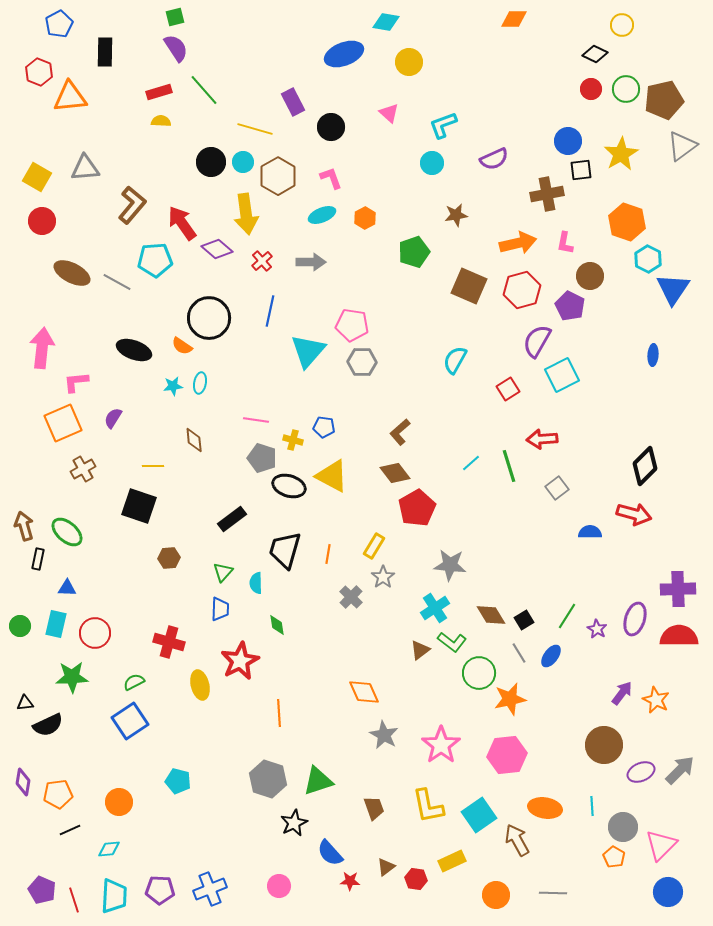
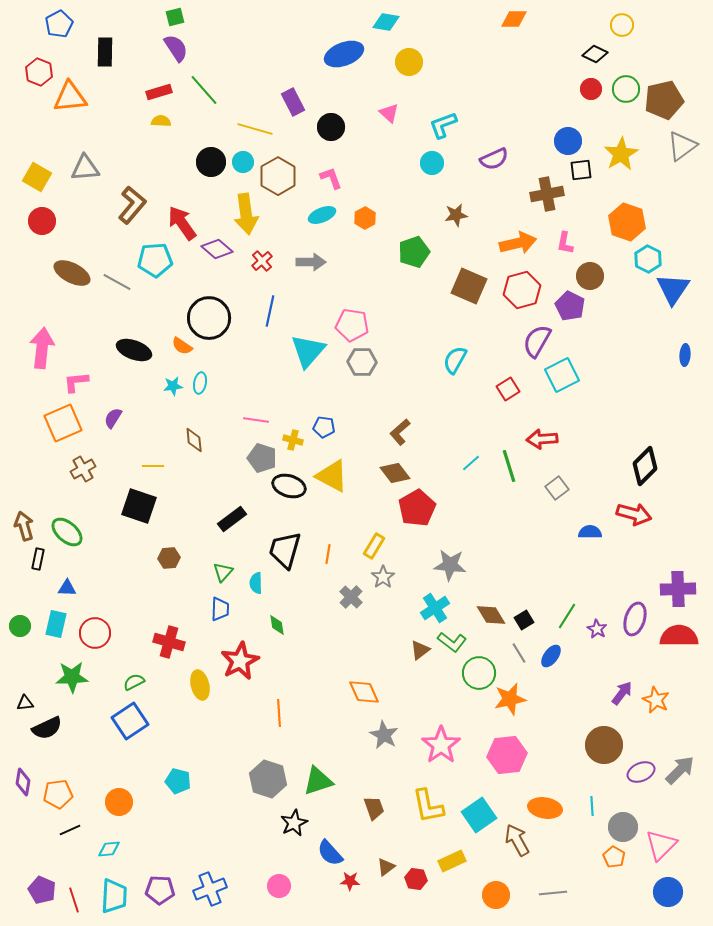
blue ellipse at (653, 355): moved 32 px right
black semicircle at (48, 725): moved 1 px left, 3 px down
gray line at (553, 893): rotated 8 degrees counterclockwise
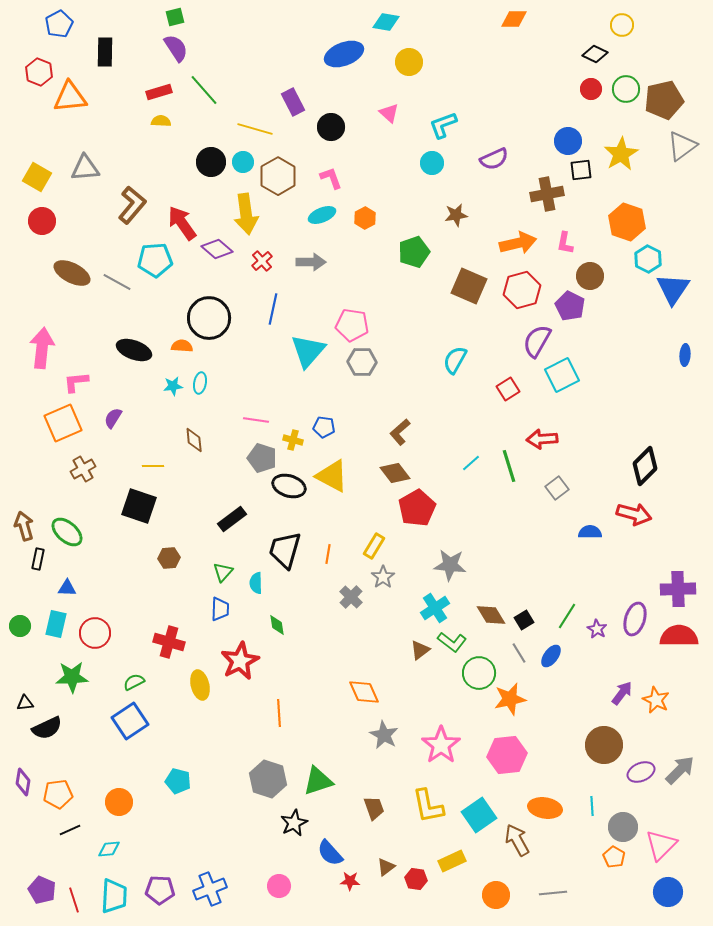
blue line at (270, 311): moved 3 px right, 2 px up
orange semicircle at (182, 346): rotated 150 degrees clockwise
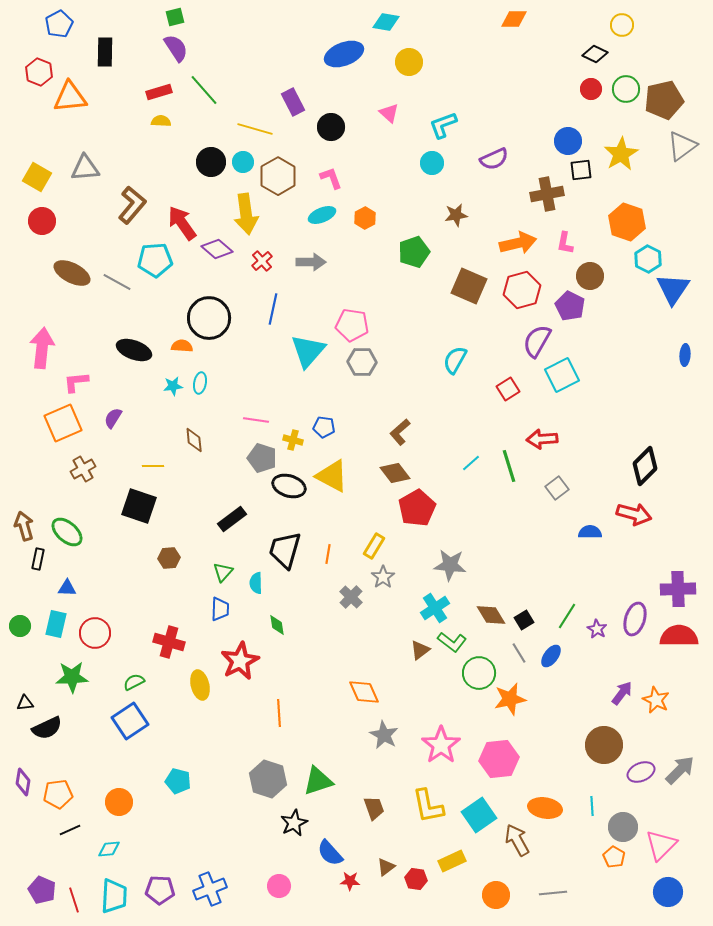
pink hexagon at (507, 755): moved 8 px left, 4 px down
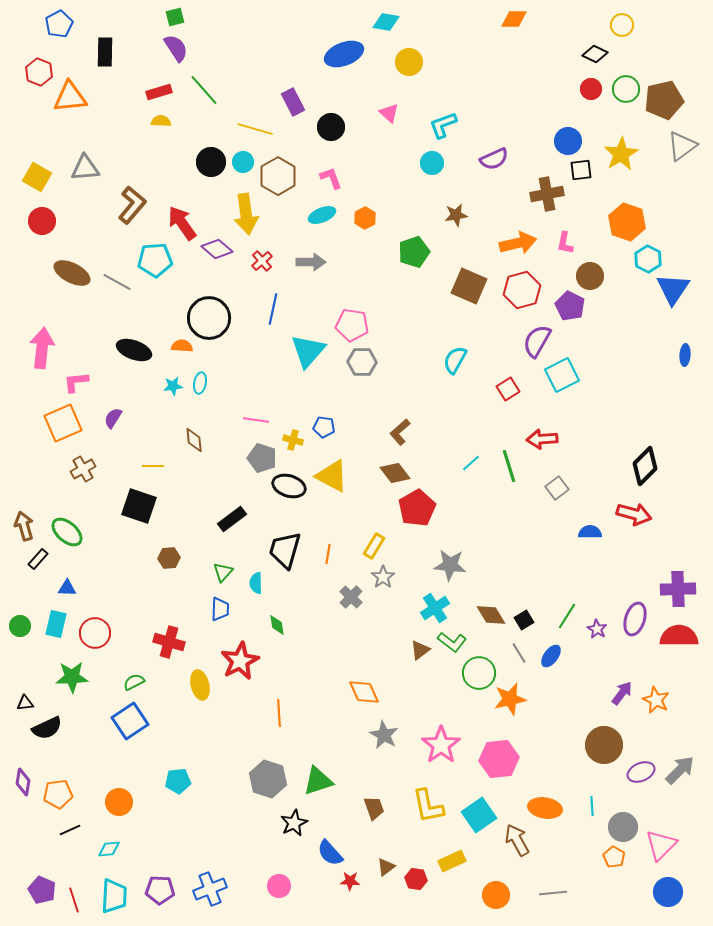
black rectangle at (38, 559): rotated 30 degrees clockwise
cyan pentagon at (178, 781): rotated 20 degrees counterclockwise
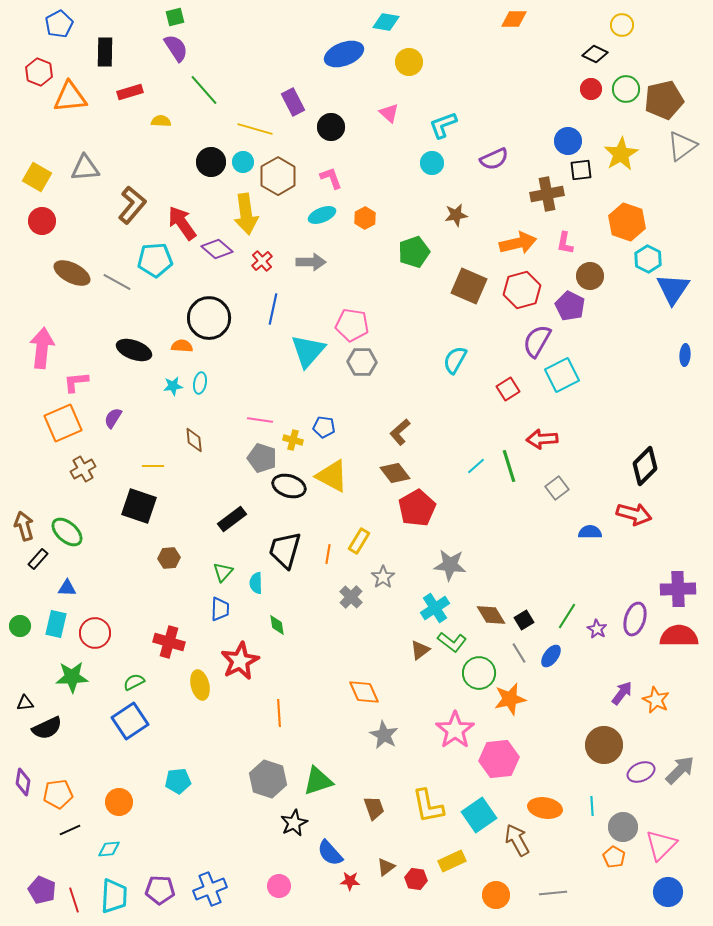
red rectangle at (159, 92): moved 29 px left
pink line at (256, 420): moved 4 px right
cyan line at (471, 463): moved 5 px right, 3 px down
yellow rectangle at (374, 546): moved 15 px left, 5 px up
pink star at (441, 745): moved 14 px right, 15 px up
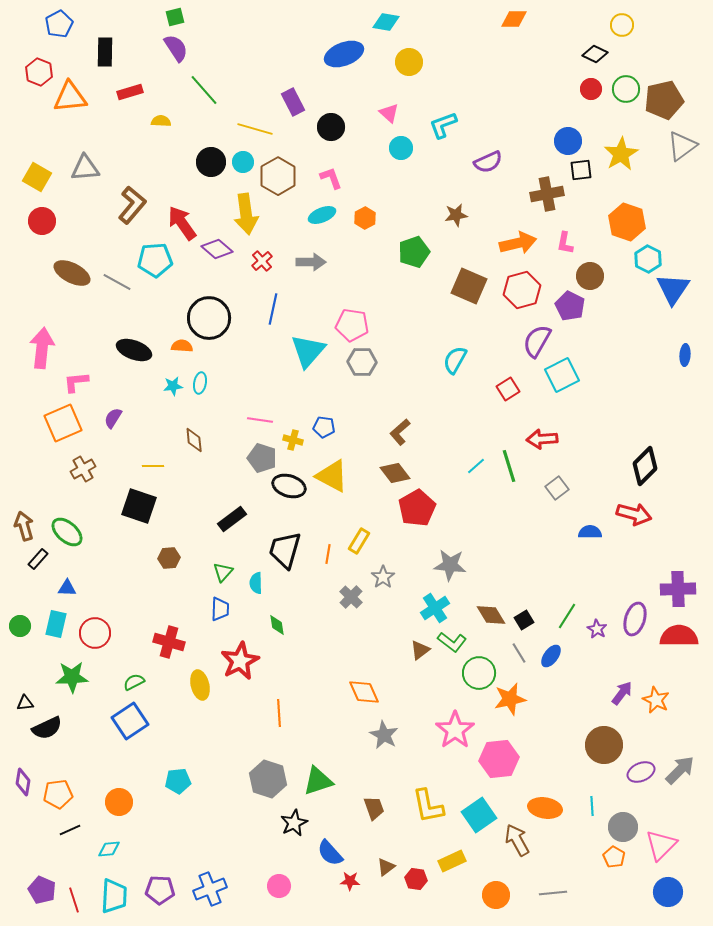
purple semicircle at (494, 159): moved 6 px left, 3 px down
cyan circle at (432, 163): moved 31 px left, 15 px up
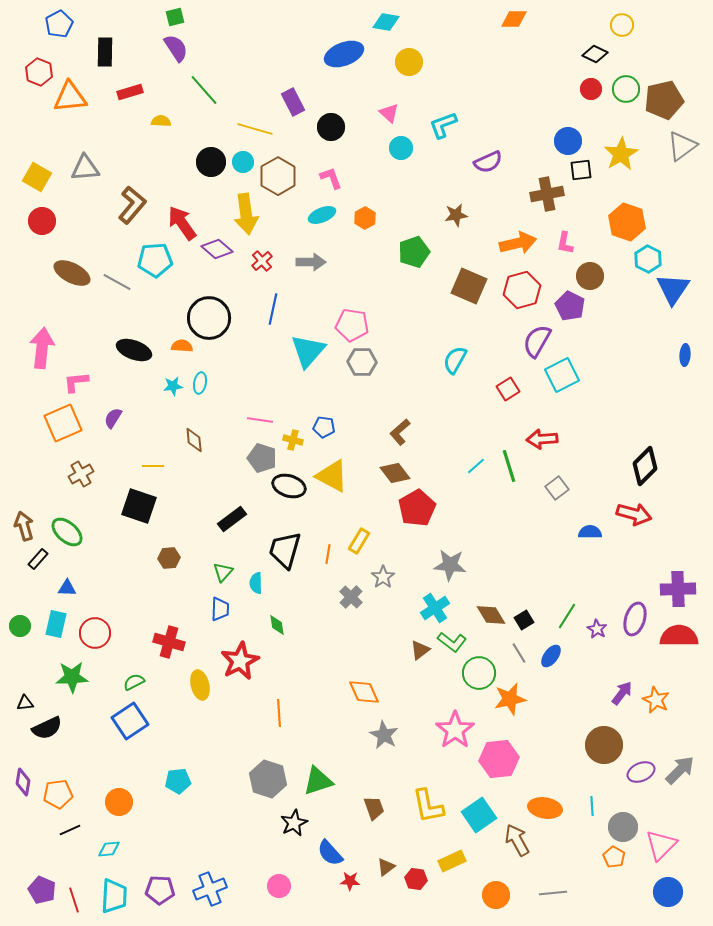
brown cross at (83, 469): moved 2 px left, 5 px down
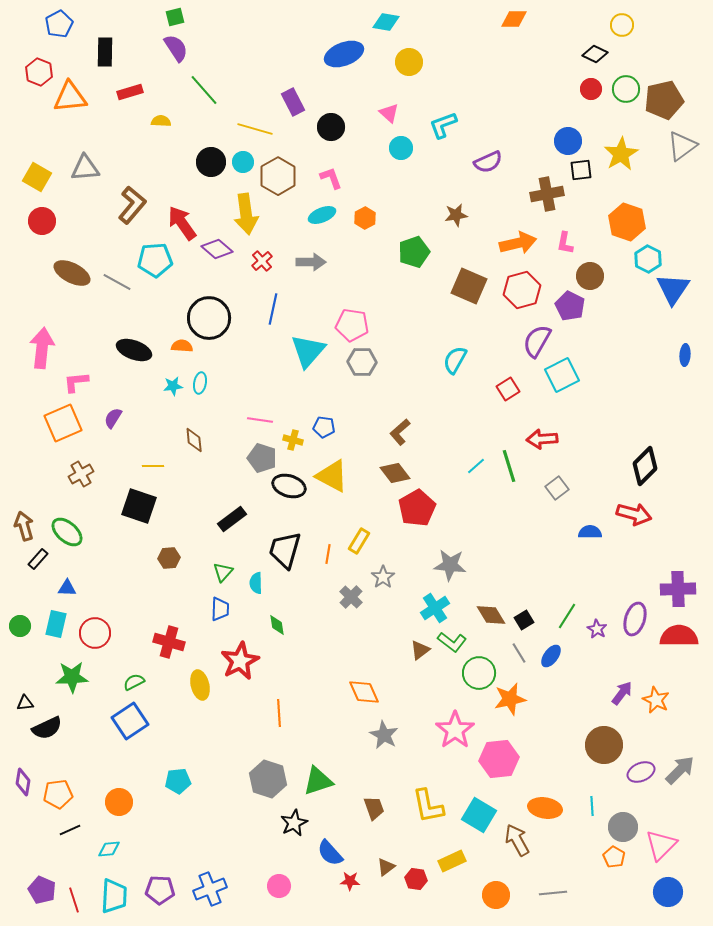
cyan square at (479, 815): rotated 24 degrees counterclockwise
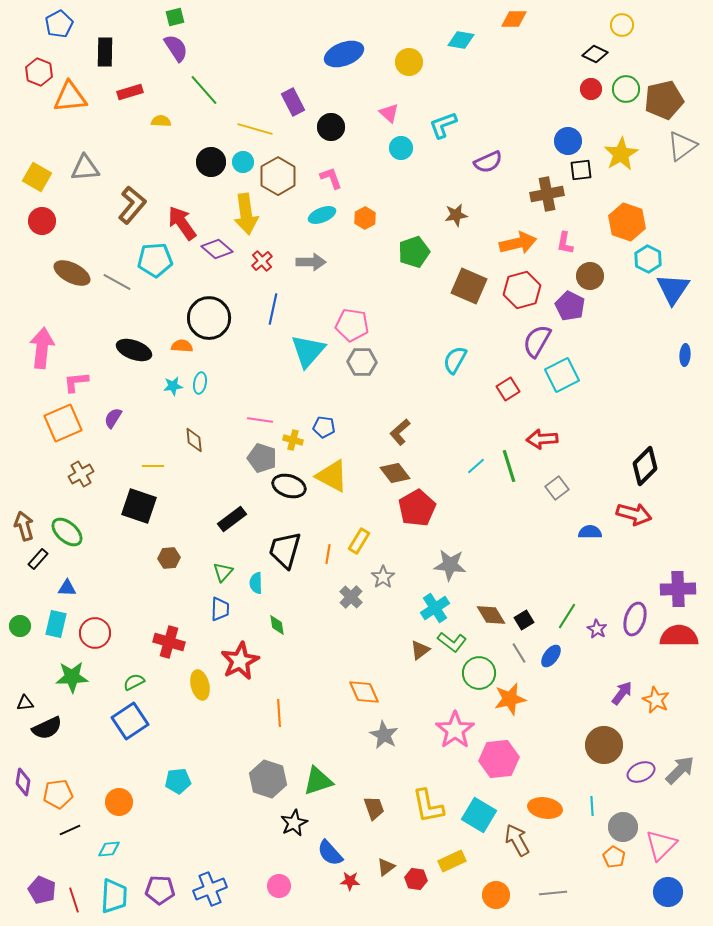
cyan diamond at (386, 22): moved 75 px right, 18 px down
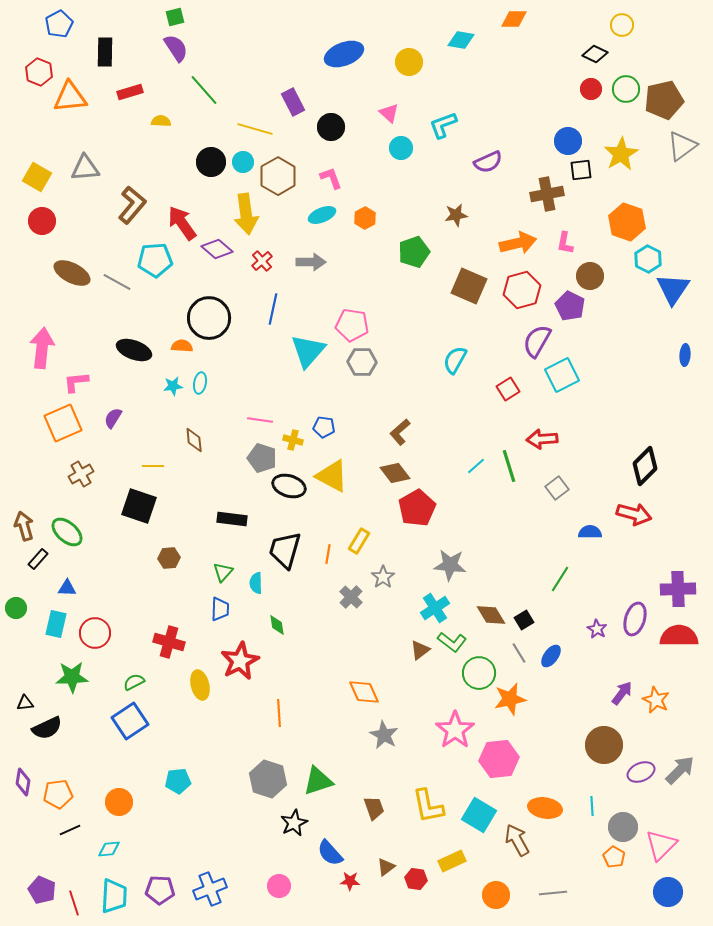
black rectangle at (232, 519): rotated 44 degrees clockwise
green line at (567, 616): moved 7 px left, 37 px up
green circle at (20, 626): moved 4 px left, 18 px up
red line at (74, 900): moved 3 px down
